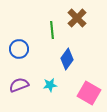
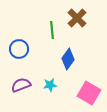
blue diamond: moved 1 px right
purple semicircle: moved 2 px right
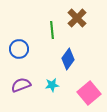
cyan star: moved 2 px right
pink square: rotated 20 degrees clockwise
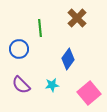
green line: moved 12 px left, 2 px up
purple semicircle: rotated 114 degrees counterclockwise
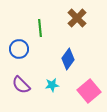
pink square: moved 2 px up
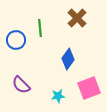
blue circle: moved 3 px left, 9 px up
cyan star: moved 6 px right, 11 px down
pink square: moved 3 px up; rotated 20 degrees clockwise
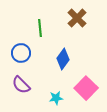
blue circle: moved 5 px right, 13 px down
blue diamond: moved 5 px left
pink square: moved 3 px left; rotated 25 degrees counterclockwise
cyan star: moved 2 px left, 2 px down
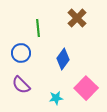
green line: moved 2 px left
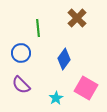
blue diamond: moved 1 px right
pink square: rotated 15 degrees counterclockwise
cyan star: rotated 24 degrees counterclockwise
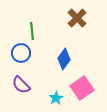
green line: moved 6 px left, 3 px down
pink square: moved 4 px left; rotated 25 degrees clockwise
